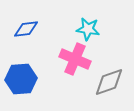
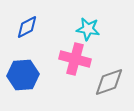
blue diamond: moved 1 px right, 2 px up; rotated 20 degrees counterclockwise
pink cross: rotated 8 degrees counterclockwise
blue hexagon: moved 2 px right, 4 px up
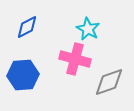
cyan star: rotated 20 degrees clockwise
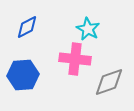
pink cross: rotated 8 degrees counterclockwise
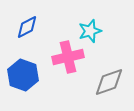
cyan star: moved 2 px right, 2 px down; rotated 25 degrees clockwise
pink cross: moved 7 px left, 2 px up; rotated 20 degrees counterclockwise
blue hexagon: rotated 24 degrees clockwise
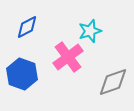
pink cross: rotated 24 degrees counterclockwise
blue hexagon: moved 1 px left, 1 px up
gray diamond: moved 4 px right
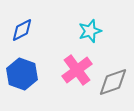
blue diamond: moved 5 px left, 3 px down
pink cross: moved 9 px right, 13 px down
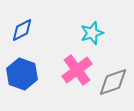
cyan star: moved 2 px right, 2 px down
